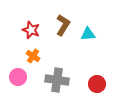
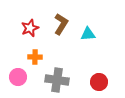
brown L-shape: moved 2 px left, 1 px up
red star: moved 1 px left, 2 px up; rotated 30 degrees clockwise
orange cross: moved 2 px right, 1 px down; rotated 32 degrees counterclockwise
red circle: moved 2 px right, 2 px up
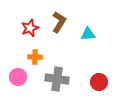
brown L-shape: moved 2 px left, 2 px up
gray cross: moved 1 px up
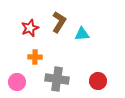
cyan triangle: moved 6 px left
pink circle: moved 1 px left, 5 px down
red circle: moved 1 px left, 1 px up
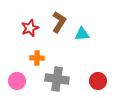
orange cross: moved 2 px right, 1 px down
pink circle: moved 1 px up
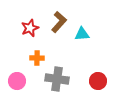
brown L-shape: rotated 10 degrees clockwise
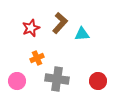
brown L-shape: moved 1 px right, 1 px down
red star: moved 1 px right
orange cross: rotated 24 degrees counterclockwise
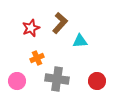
cyan triangle: moved 2 px left, 7 px down
red circle: moved 1 px left
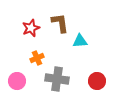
brown L-shape: rotated 50 degrees counterclockwise
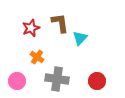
cyan triangle: moved 3 px up; rotated 42 degrees counterclockwise
orange cross: moved 1 px up; rotated 32 degrees counterclockwise
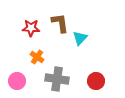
red star: rotated 24 degrees clockwise
red circle: moved 1 px left
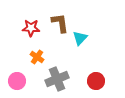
gray cross: rotated 30 degrees counterclockwise
